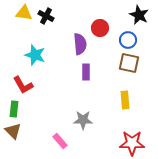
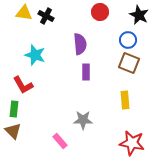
red circle: moved 16 px up
brown square: rotated 10 degrees clockwise
red star: rotated 10 degrees clockwise
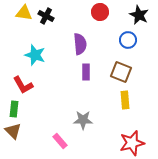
brown square: moved 8 px left, 9 px down
red star: rotated 25 degrees counterclockwise
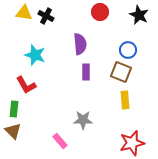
blue circle: moved 10 px down
red L-shape: moved 3 px right
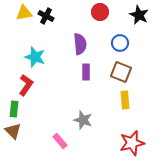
yellow triangle: rotated 18 degrees counterclockwise
blue circle: moved 8 px left, 7 px up
cyan star: moved 2 px down
red L-shape: rotated 115 degrees counterclockwise
gray star: rotated 18 degrees clockwise
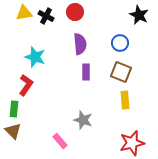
red circle: moved 25 px left
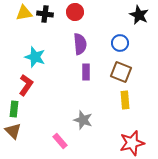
black cross: moved 1 px left, 2 px up; rotated 21 degrees counterclockwise
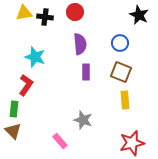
black cross: moved 3 px down
